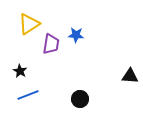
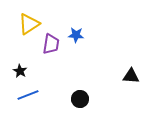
black triangle: moved 1 px right
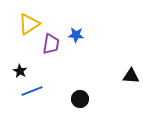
blue line: moved 4 px right, 4 px up
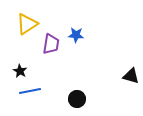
yellow triangle: moved 2 px left
black triangle: rotated 12 degrees clockwise
blue line: moved 2 px left; rotated 10 degrees clockwise
black circle: moved 3 px left
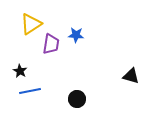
yellow triangle: moved 4 px right
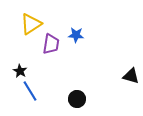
blue line: rotated 70 degrees clockwise
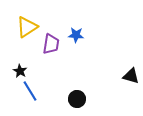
yellow triangle: moved 4 px left, 3 px down
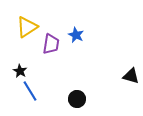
blue star: rotated 21 degrees clockwise
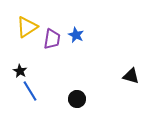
purple trapezoid: moved 1 px right, 5 px up
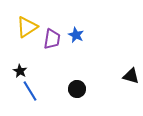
black circle: moved 10 px up
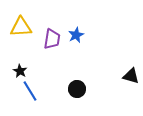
yellow triangle: moved 6 px left; rotated 30 degrees clockwise
blue star: rotated 21 degrees clockwise
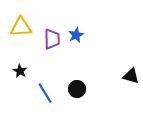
purple trapezoid: rotated 10 degrees counterclockwise
blue line: moved 15 px right, 2 px down
